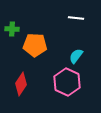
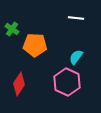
green cross: rotated 32 degrees clockwise
cyan semicircle: moved 1 px down
red diamond: moved 2 px left
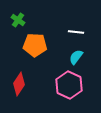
white line: moved 14 px down
green cross: moved 6 px right, 9 px up
pink hexagon: moved 2 px right, 3 px down
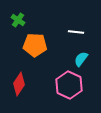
cyan semicircle: moved 5 px right, 2 px down
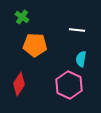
green cross: moved 4 px right, 3 px up
white line: moved 1 px right, 2 px up
cyan semicircle: rotated 28 degrees counterclockwise
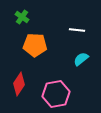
cyan semicircle: rotated 42 degrees clockwise
pink hexagon: moved 13 px left, 9 px down; rotated 24 degrees clockwise
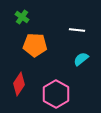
pink hexagon: rotated 20 degrees counterclockwise
